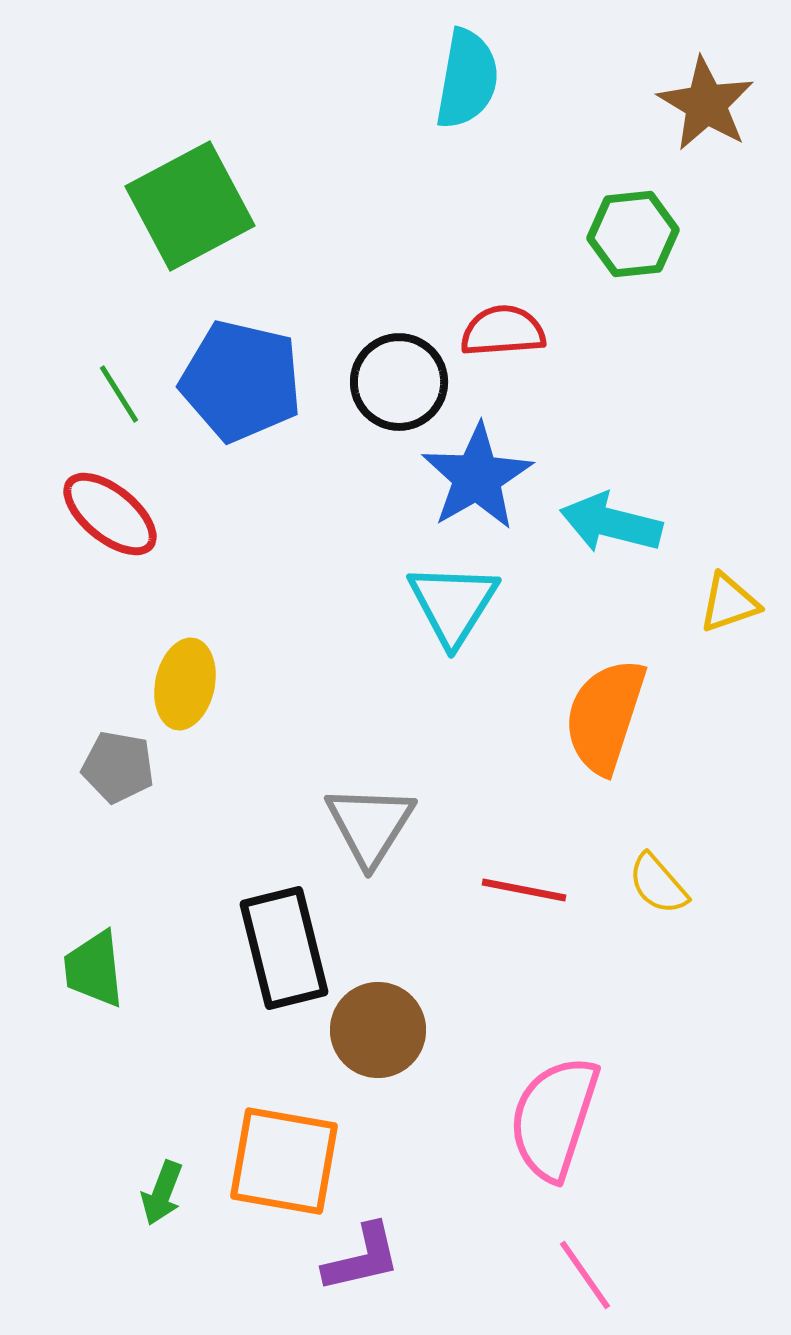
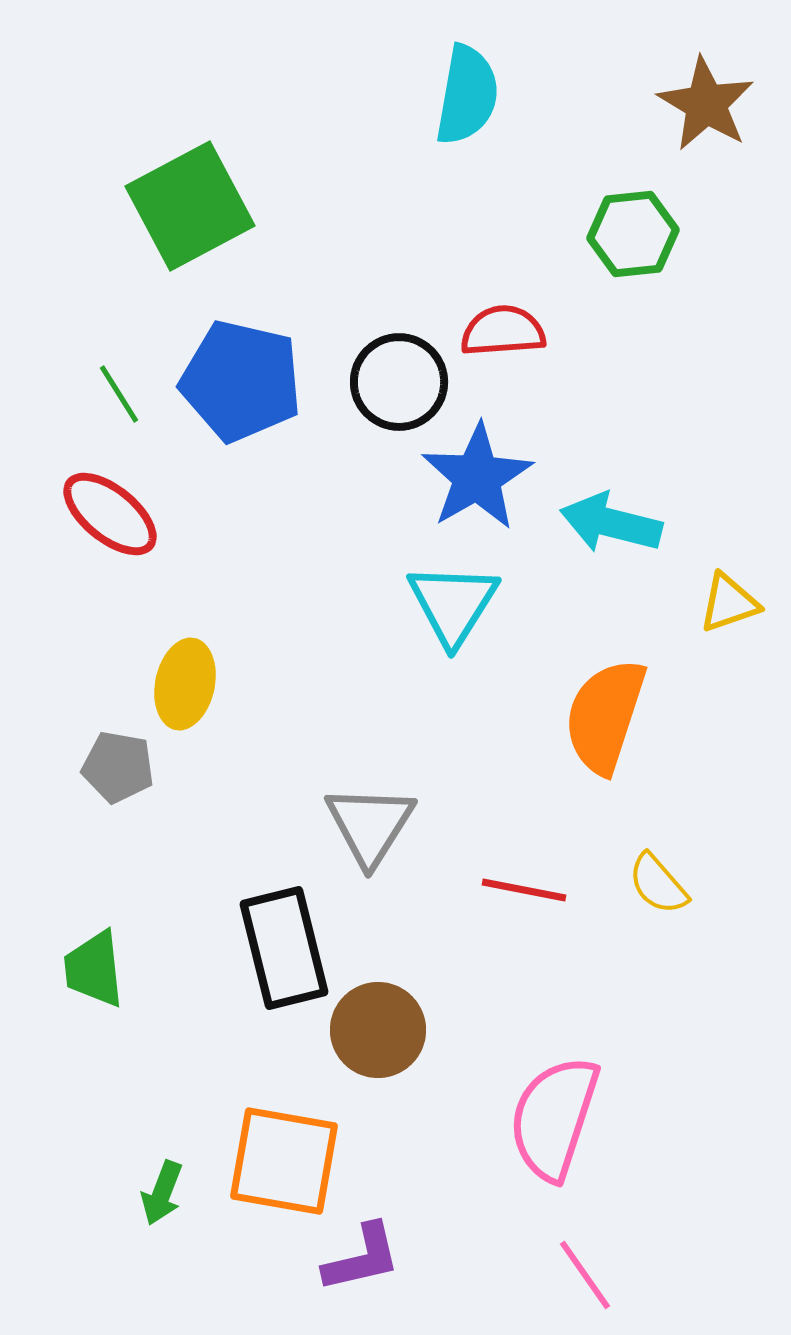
cyan semicircle: moved 16 px down
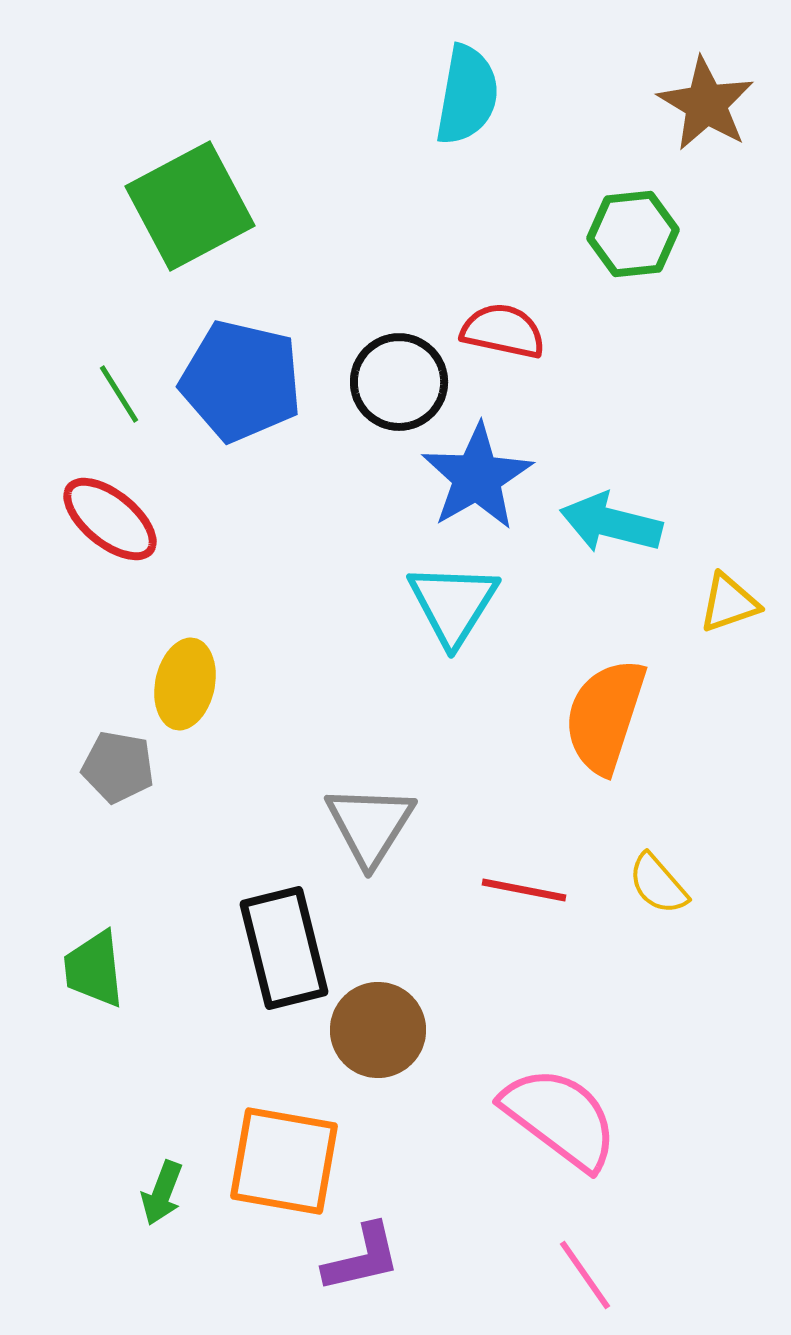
red semicircle: rotated 16 degrees clockwise
red ellipse: moved 5 px down
pink semicircle: moved 6 px right; rotated 109 degrees clockwise
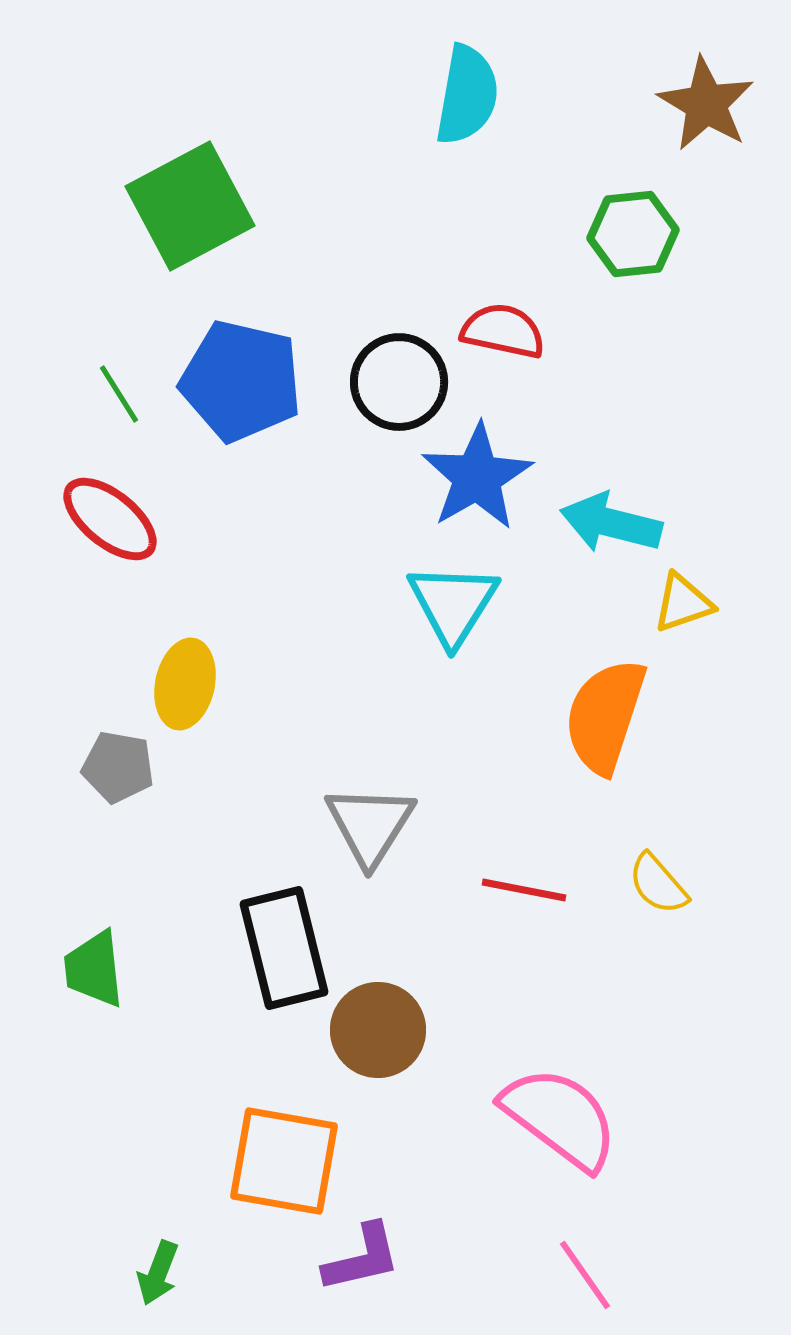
yellow triangle: moved 46 px left
green arrow: moved 4 px left, 80 px down
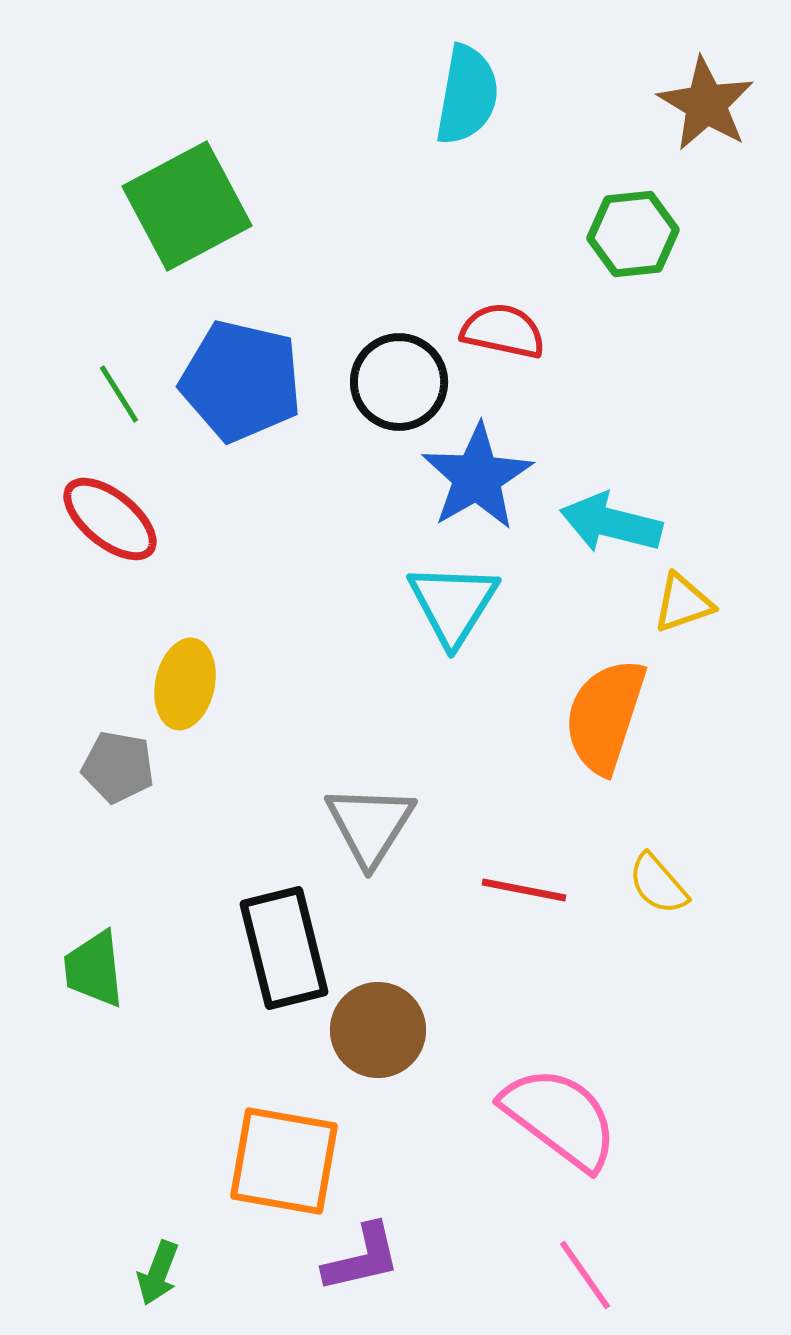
green square: moved 3 px left
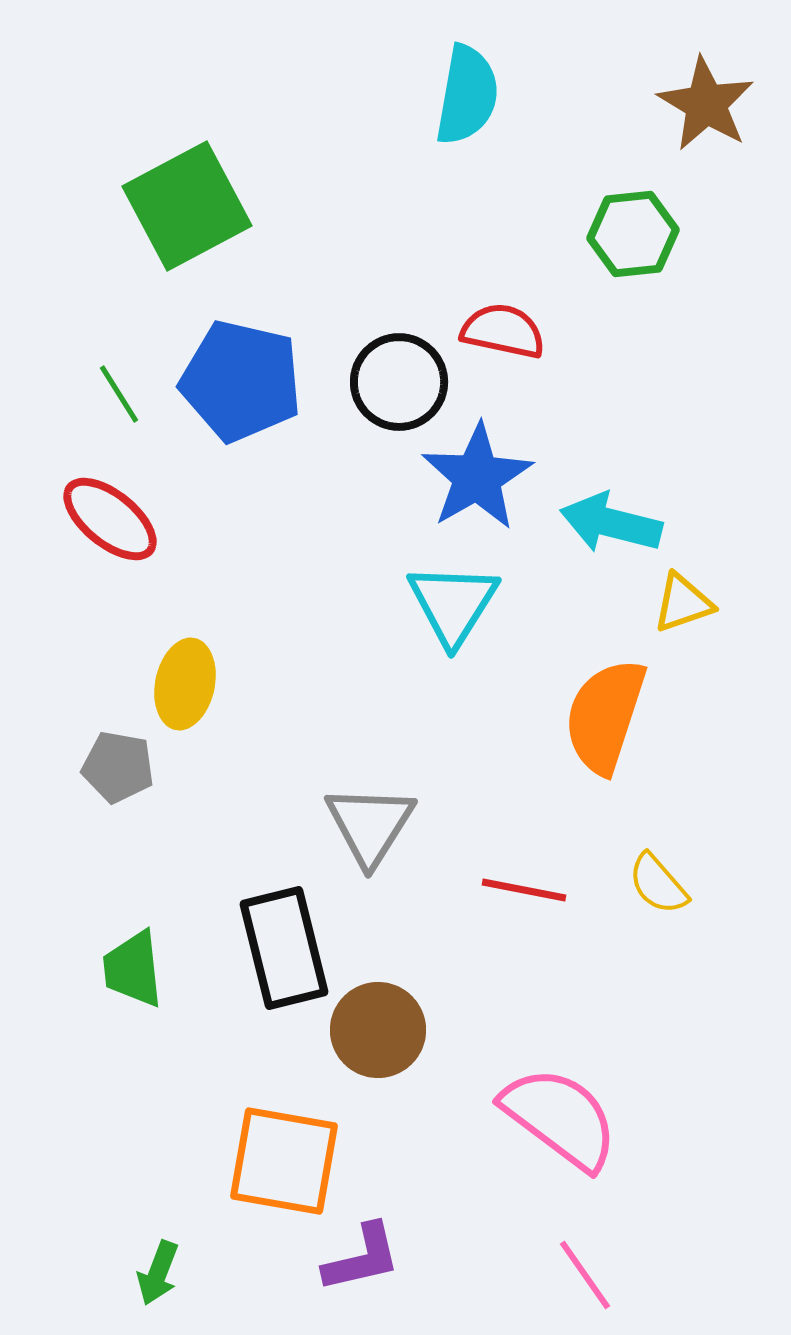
green trapezoid: moved 39 px right
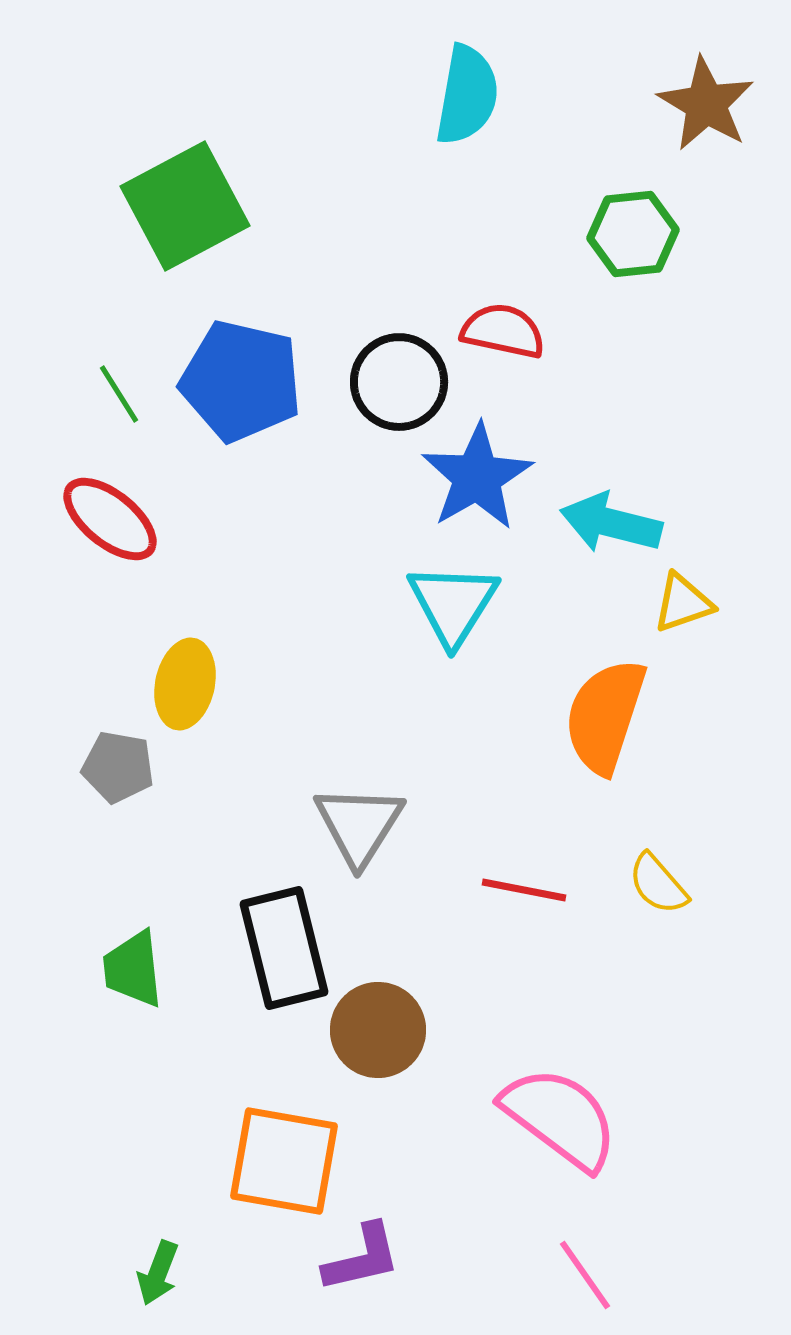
green square: moved 2 px left
gray triangle: moved 11 px left
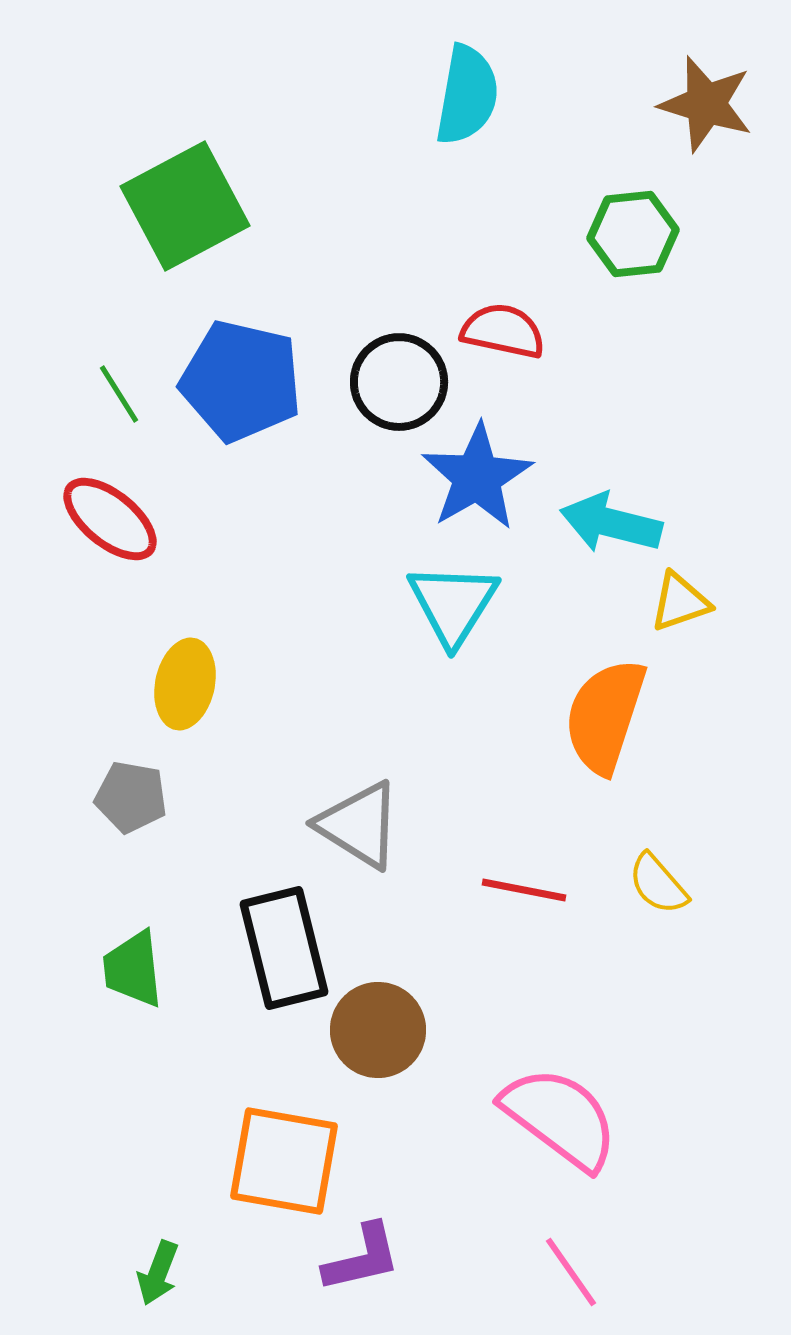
brown star: rotated 14 degrees counterclockwise
yellow triangle: moved 3 px left, 1 px up
gray pentagon: moved 13 px right, 30 px down
gray triangle: rotated 30 degrees counterclockwise
pink line: moved 14 px left, 3 px up
